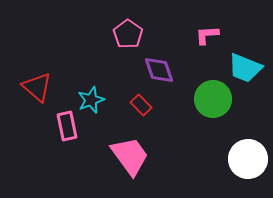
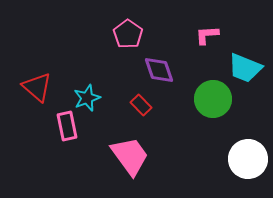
cyan star: moved 4 px left, 2 px up
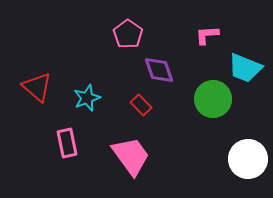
pink rectangle: moved 17 px down
pink trapezoid: moved 1 px right
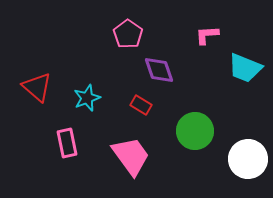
green circle: moved 18 px left, 32 px down
red rectangle: rotated 15 degrees counterclockwise
